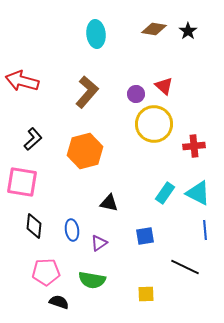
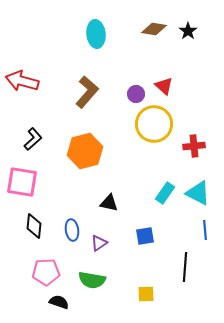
black line: rotated 68 degrees clockwise
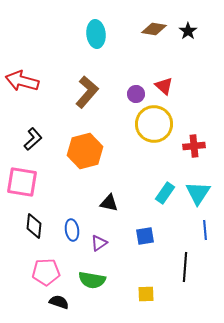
cyan triangle: rotated 36 degrees clockwise
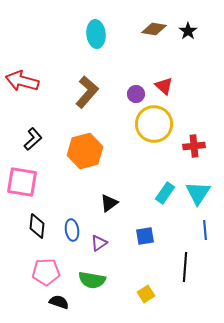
black triangle: rotated 48 degrees counterclockwise
black diamond: moved 3 px right
yellow square: rotated 30 degrees counterclockwise
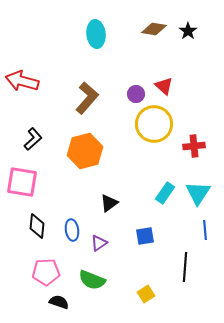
brown L-shape: moved 6 px down
green semicircle: rotated 12 degrees clockwise
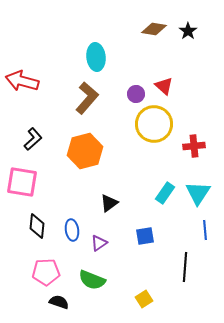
cyan ellipse: moved 23 px down
yellow square: moved 2 px left, 5 px down
